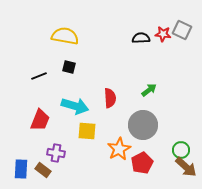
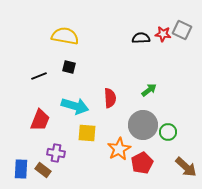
yellow square: moved 2 px down
green circle: moved 13 px left, 18 px up
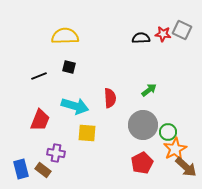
yellow semicircle: rotated 12 degrees counterclockwise
orange star: moved 56 px right
blue rectangle: rotated 18 degrees counterclockwise
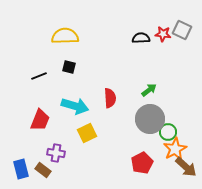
gray circle: moved 7 px right, 6 px up
yellow square: rotated 30 degrees counterclockwise
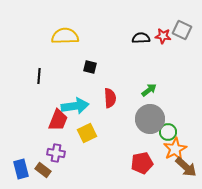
red star: moved 2 px down
black square: moved 21 px right
black line: rotated 63 degrees counterclockwise
cyan arrow: rotated 24 degrees counterclockwise
red trapezoid: moved 18 px right
red pentagon: rotated 15 degrees clockwise
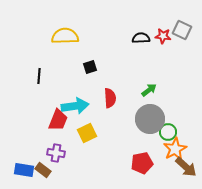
black square: rotated 32 degrees counterclockwise
blue rectangle: moved 3 px right, 1 px down; rotated 66 degrees counterclockwise
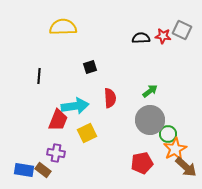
yellow semicircle: moved 2 px left, 9 px up
green arrow: moved 1 px right, 1 px down
gray circle: moved 1 px down
green circle: moved 2 px down
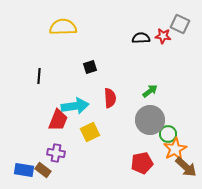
gray square: moved 2 px left, 6 px up
yellow square: moved 3 px right, 1 px up
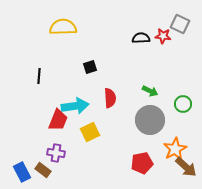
green arrow: rotated 63 degrees clockwise
green circle: moved 15 px right, 30 px up
blue rectangle: moved 2 px left, 2 px down; rotated 54 degrees clockwise
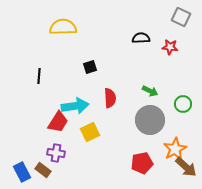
gray square: moved 1 px right, 7 px up
red star: moved 7 px right, 11 px down
red trapezoid: moved 2 px down; rotated 10 degrees clockwise
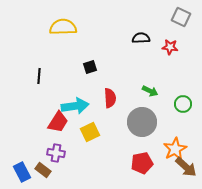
gray circle: moved 8 px left, 2 px down
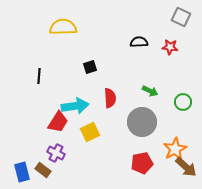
black semicircle: moved 2 px left, 4 px down
green circle: moved 2 px up
purple cross: rotated 18 degrees clockwise
blue rectangle: rotated 12 degrees clockwise
